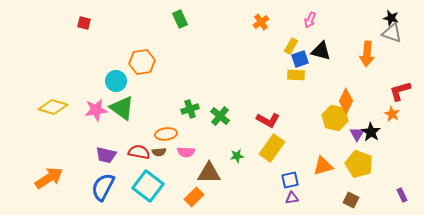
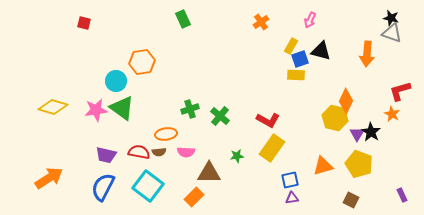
green rectangle at (180, 19): moved 3 px right
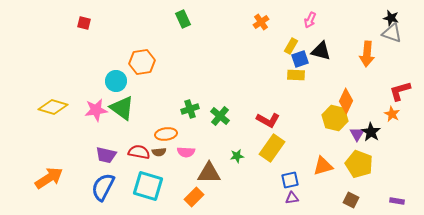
cyan square at (148, 186): rotated 20 degrees counterclockwise
purple rectangle at (402, 195): moved 5 px left, 6 px down; rotated 56 degrees counterclockwise
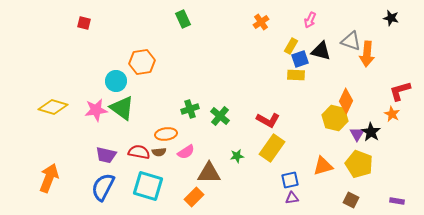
gray triangle at (392, 33): moved 41 px left, 8 px down
pink semicircle at (186, 152): rotated 36 degrees counterclockwise
orange arrow at (49, 178): rotated 36 degrees counterclockwise
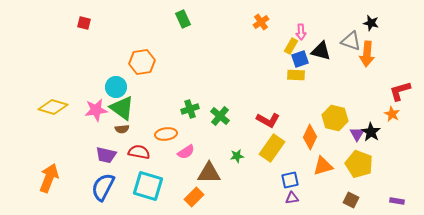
black star at (391, 18): moved 20 px left, 5 px down
pink arrow at (310, 20): moved 9 px left, 12 px down; rotated 28 degrees counterclockwise
cyan circle at (116, 81): moved 6 px down
orange diamond at (346, 101): moved 36 px left, 36 px down
brown semicircle at (159, 152): moved 37 px left, 23 px up
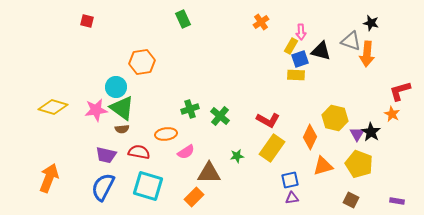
red square at (84, 23): moved 3 px right, 2 px up
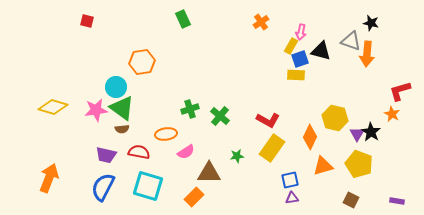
pink arrow at (301, 32): rotated 14 degrees clockwise
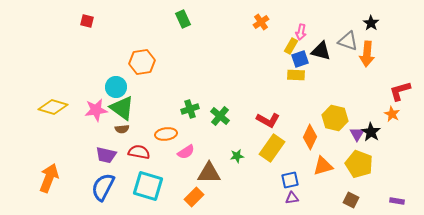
black star at (371, 23): rotated 21 degrees clockwise
gray triangle at (351, 41): moved 3 px left
